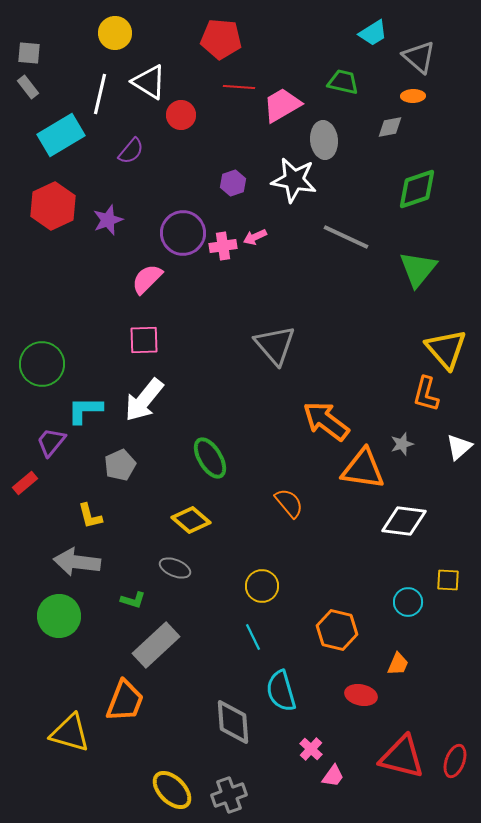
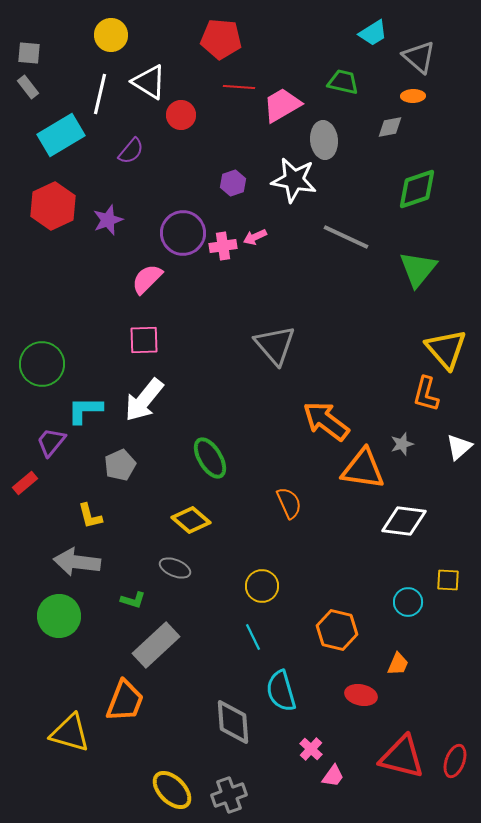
yellow circle at (115, 33): moved 4 px left, 2 px down
orange semicircle at (289, 503): rotated 16 degrees clockwise
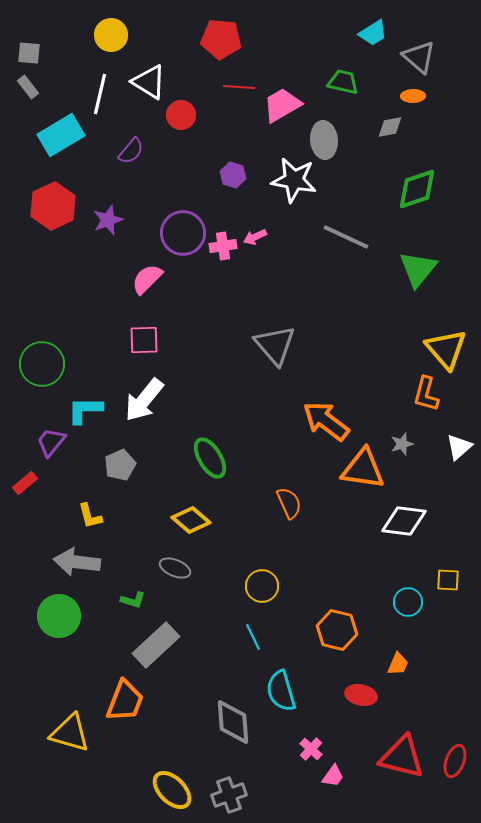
purple hexagon at (233, 183): moved 8 px up; rotated 25 degrees counterclockwise
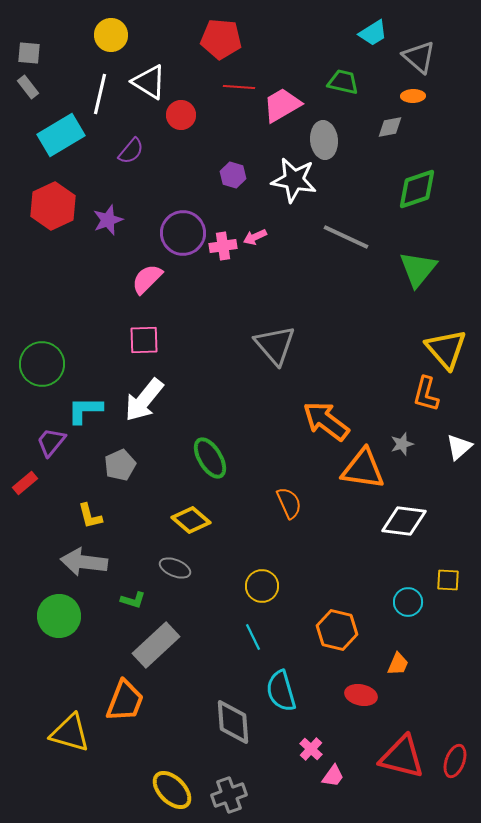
gray arrow at (77, 562): moved 7 px right
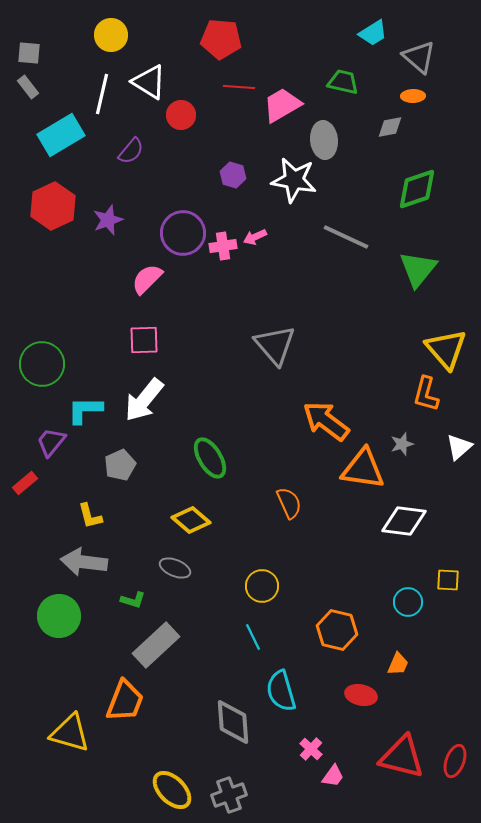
white line at (100, 94): moved 2 px right
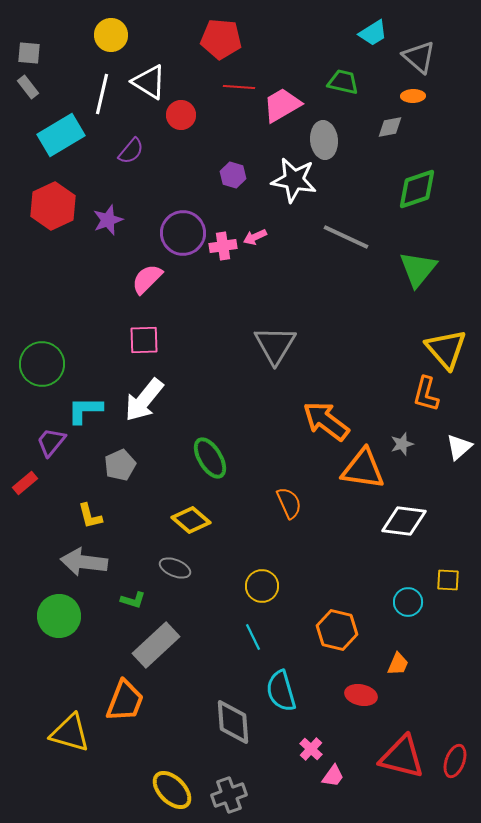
gray triangle at (275, 345): rotated 12 degrees clockwise
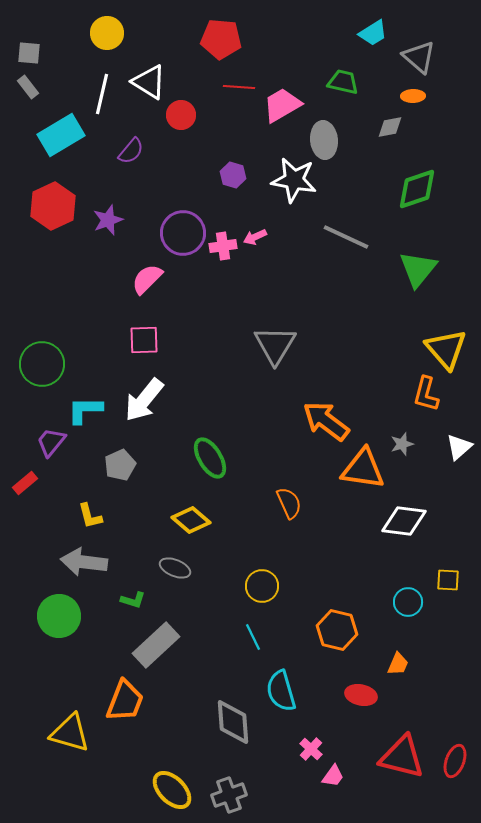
yellow circle at (111, 35): moved 4 px left, 2 px up
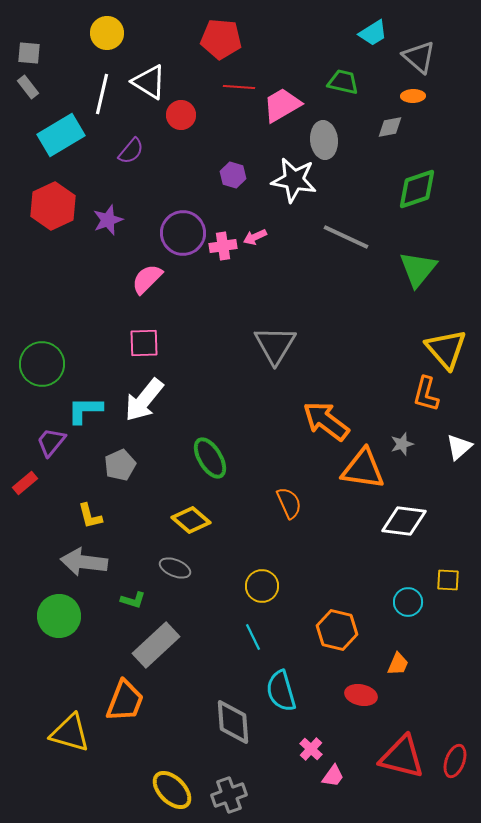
pink square at (144, 340): moved 3 px down
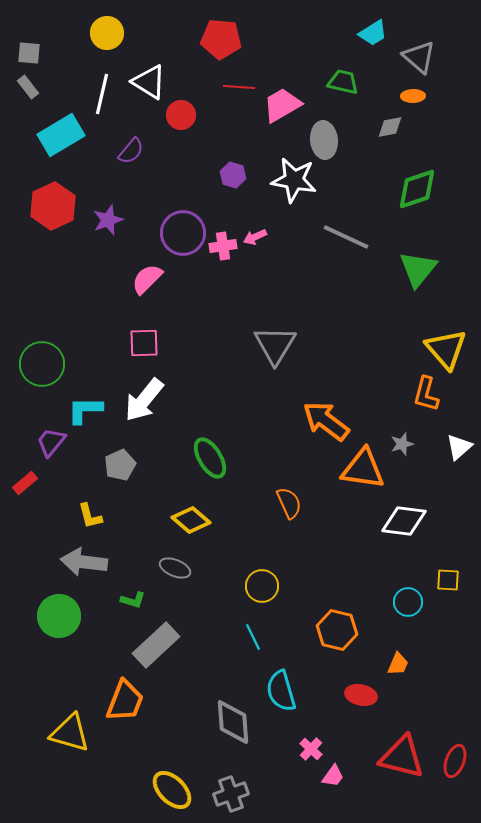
gray cross at (229, 795): moved 2 px right, 1 px up
